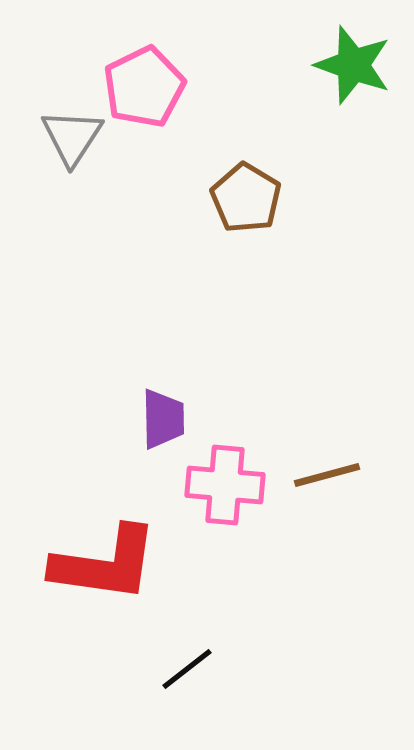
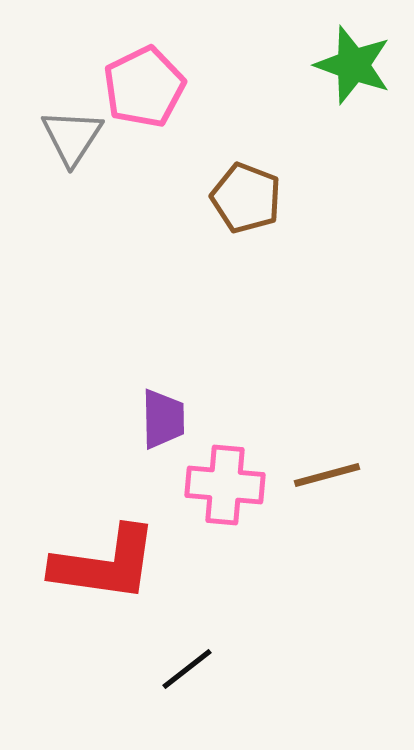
brown pentagon: rotated 10 degrees counterclockwise
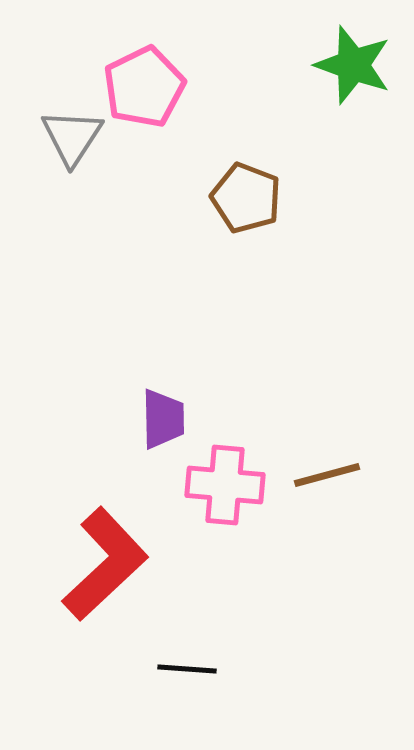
red L-shape: rotated 51 degrees counterclockwise
black line: rotated 42 degrees clockwise
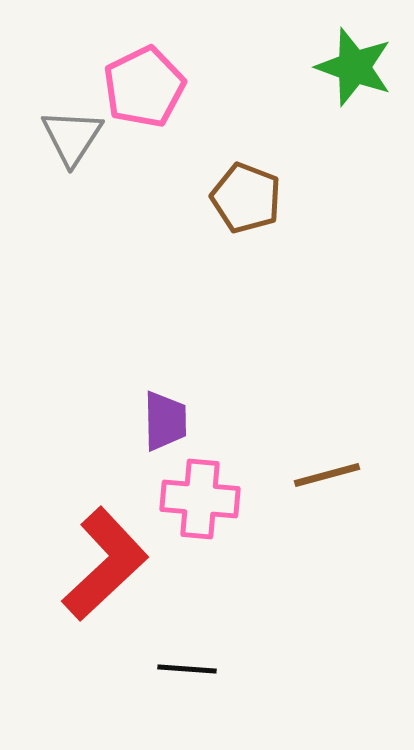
green star: moved 1 px right, 2 px down
purple trapezoid: moved 2 px right, 2 px down
pink cross: moved 25 px left, 14 px down
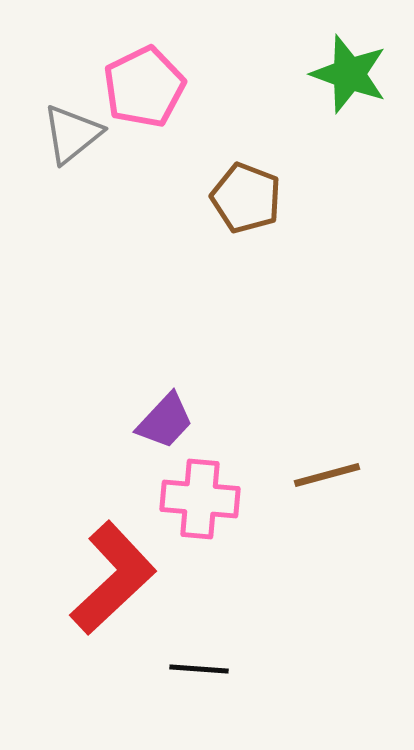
green star: moved 5 px left, 7 px down
gray triangle: moved 3 px up; rotated 18 degrees clockwise
purple trapezoid: rotated 44 degrees clockwise
red L-shape: moved 8 px right, 14 px down
black line: moved 12 px right
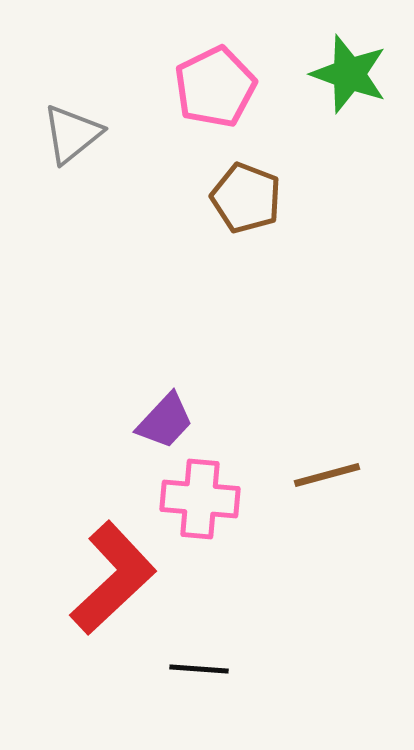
pink pentagon: moved 71 px right
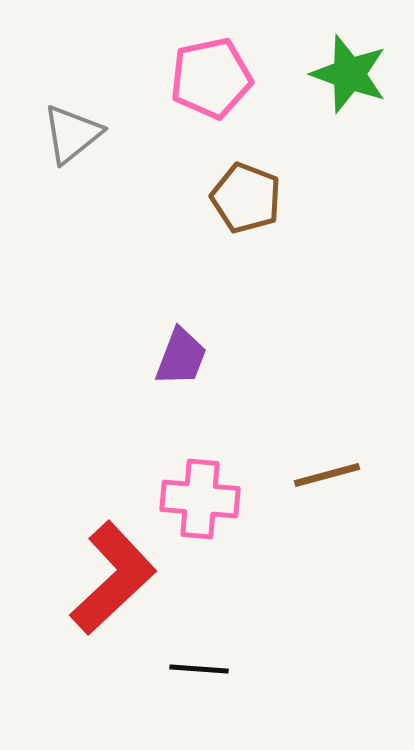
pink pentagon: moved 4 px left, 9 px up; rotated 14 degrees clockwise
purple trapezoid: moved 16 px right, 64 px up; rotated 22 degrees counterclockwise
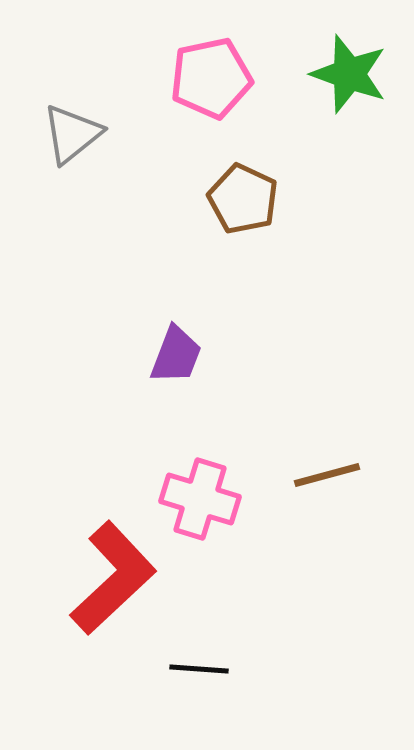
brown pentagon: moved 3 px left, 1 px down; rotated 4 degrees clockwise
purple trapezoid: moved 5 px left, 2 px up
pink cross: rotated 12 degrees clockwise
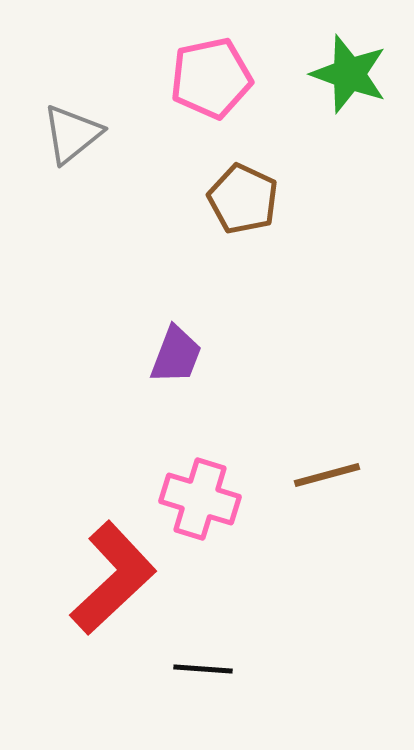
black line: moved 4 px right
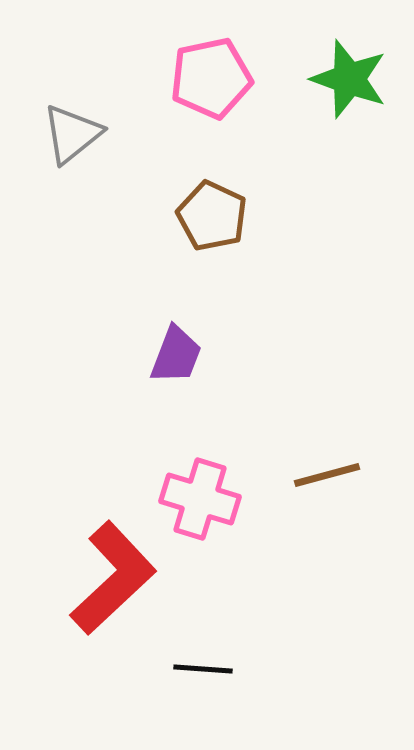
green star: moved 5 px down
brown pentagon: moved 31 px left, 17 px down
